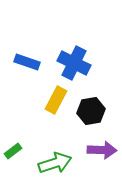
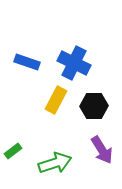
black hexagon: moved 3 px right, 5 px up; rotated 8 degrees clockwise
purple arrow: rotated 56 degrees clockwise
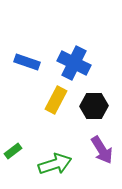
green arrow: moved 1 px down
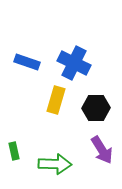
yellow rectangle: rotated 12 degrees counterclockwise
black hexagon: moved 2 px right, 2 px down
green rectangle: moved 1 px right; rotated 66 degrees counterclockwise
green arrow: rotated 20 degrees clockwise
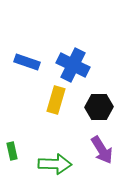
blue cross: moved 1 px left, 2 px down
black hexagon: moved 3 px right, 1 px up
green rectangle: moved 2 px left
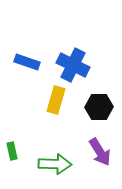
purple arrow: moved 2 px left, 2 px down
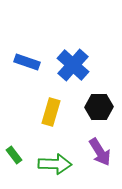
blue cross: rotated 16 degrees clockwise
yellow rectangle: moved 5 px left, 12 px down
green rectangle: moved 2 px right, 4 px down; rotated 24 degrees counterclockwise
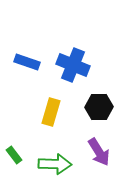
blue cross: rotated 20 degrees counterclockwise
purple arrow: moved 1 px left
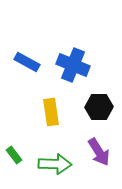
blue rectangle: rotated 10 degrees clockwise
yellow rectangle: rotated 24 degrees counterclockwise
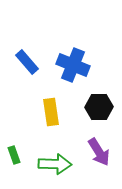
blue rectangle: rotated 20 degrees clockwise
green rectangle: rotated 18 degrees clockwise
